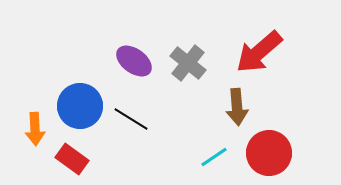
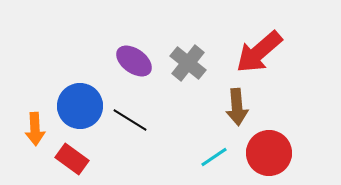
black line: moved 1 px left, 1 px down
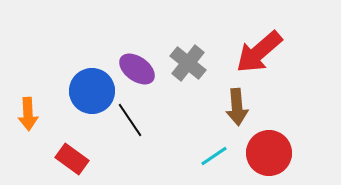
purple ellipse: moved 3 px right, 8 px down
blue circle: moved 12 px right, 15 px up
black line: rotated 24 degrees clockwise
orange arrow: moved 7 px left, 15 px up
cyan line: moved 1 px up
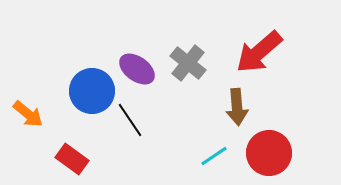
orange arrow: rotated 48 degrees counterclockwise
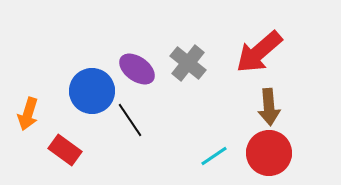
brown arrow: moved 32 px right
orange arrow: rotated 68 degrees clockwise
red rectangle: moved 7 px left, 9 px up
